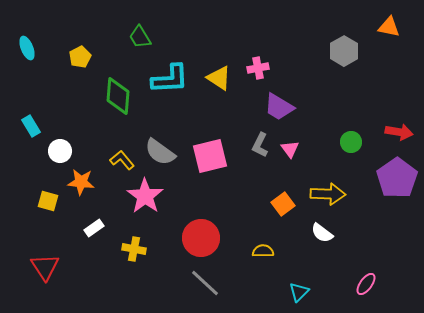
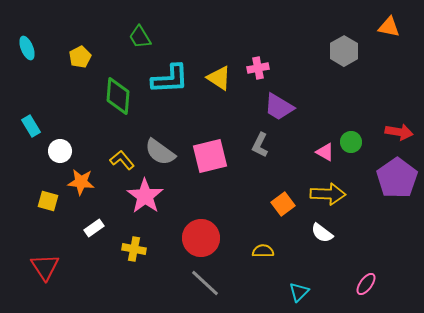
pink triangle: moved 35 px right, 3 px down; rotated 24 degrees counterclockwise
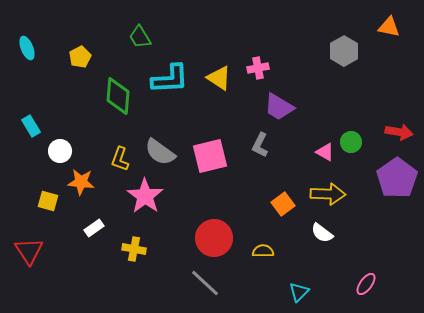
yellow L-shape: moved 2 px left, 1 px up; rotated 120 degrees counterclockwise
red circle: moved 13 px right
red triangle: moved 16 px left, 16 px up
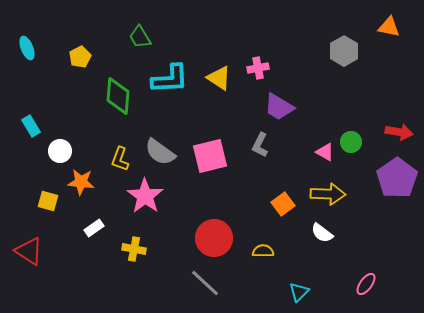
red triangle: rotated 24 degrees counterclockwise
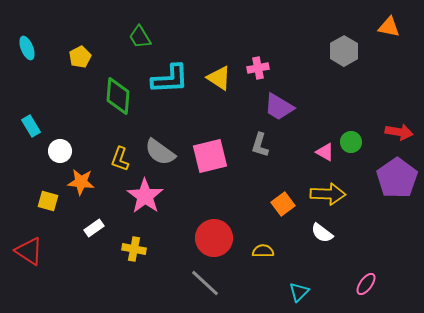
gray L-shape: rotated 10 degrees counterclockwise
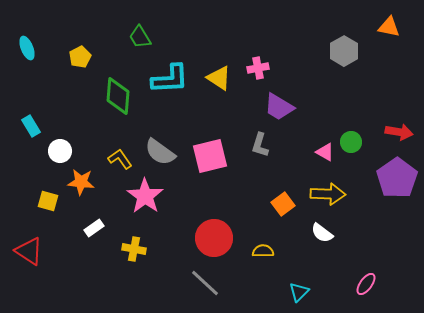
yellow L-shape: rotated 125 degrees clockwise
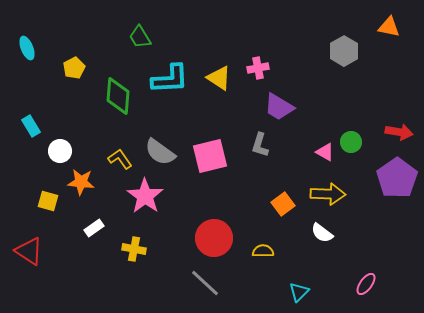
yellow pentagon: moved 6 px left, 11 px down
